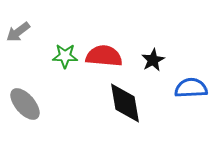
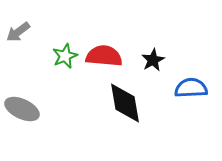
green star: rotated 25 degrees counterclockwise
gray ellipse: moved 3 px left, 5 px down; rotated 24 degrees counterclockwise
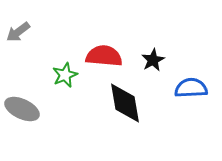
green star: moved 19 px down
